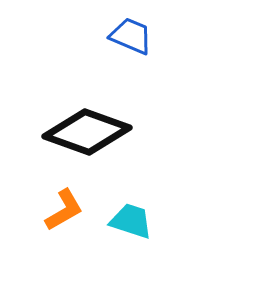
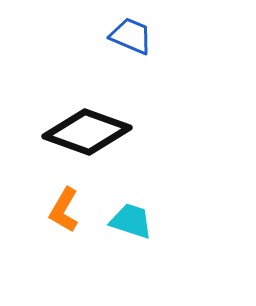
orange L-shape: rotated 150 degrees clockwise
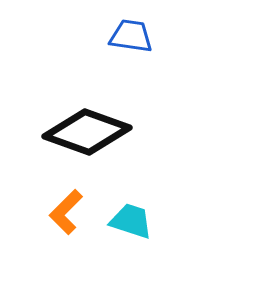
blue trapezoid: rotated 15 degrees counterclockwise
orange L-shape: moved 2 px right, 2 px down; rotated 15 degrees clockwise
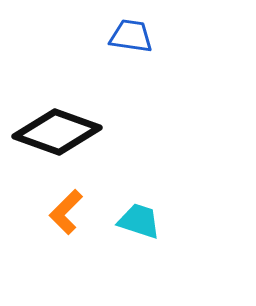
black diamond: moved 30 px left
cyan trapezoid: moved 8 px right
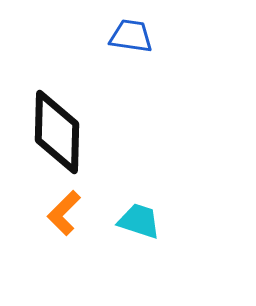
black diamond: rotated 72 degrees clockwise
orange L-shape: moved 2 px left, 1 px down
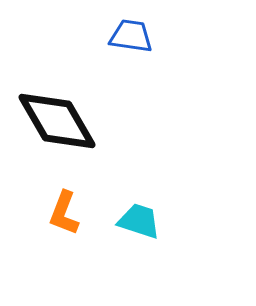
black diamond: moved 11 px up; rotated 32 degrees counterclockwise
orange L-shape: rotated 24 degrees counterclockwise
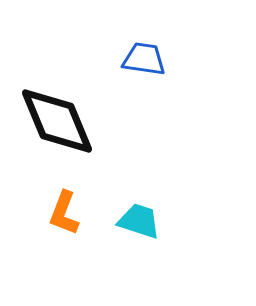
blue trapezoid: moved 13 px right, 23 px down
black diamond: rotated 8 degrees clockwise
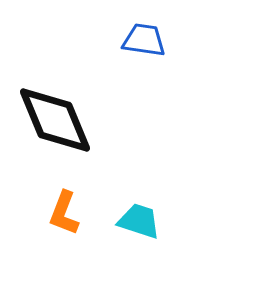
blue trapezoid: moved 19 px up
black diamond: moved 2 px left, 1 px up
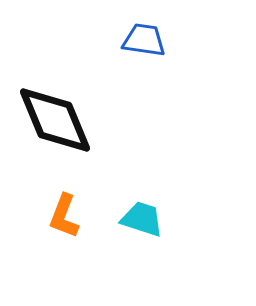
orange L-shape: moved 3 px down
cyan trapezoid: moved 3 px right, 2 px up
